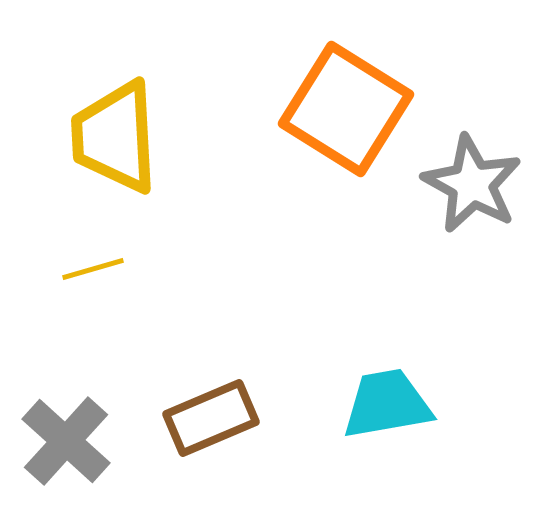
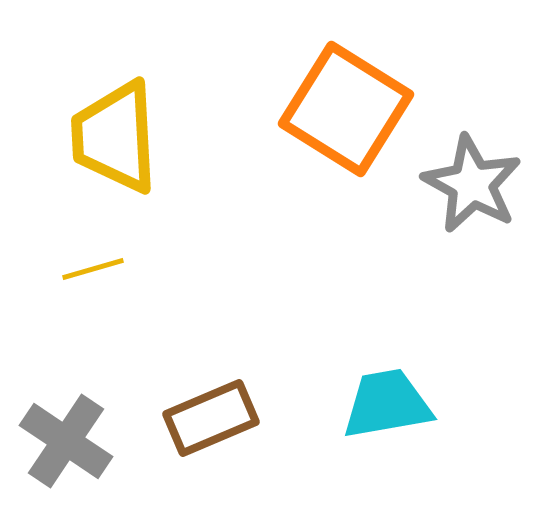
gray cross: rotated 8 degrees counterclockwise
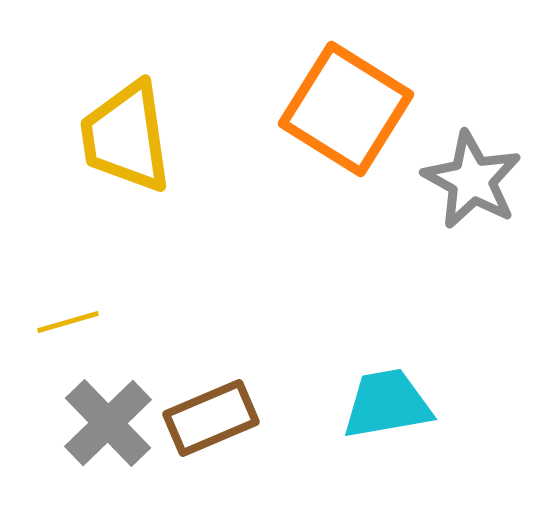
yellow trapezoid: moved 11 px right; rotated 5 degrees counterclockwise
gray star: moved 4 px up
yellow line: moved 25 px left, 53 px down
gray cross: moved 42 px right, 18 px up; rotated 12 degrees clockwise
